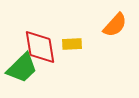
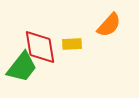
orange semicircle: moved 6 px left
green trapezoid: moved 1 px up; rotated 8 degrees counterclockwise
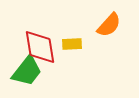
green trapezoid: moved 5 px right, 4 px down
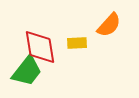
yellow rectangle: moved 5 px right, 1 px up
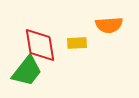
orange semicircle: rotated 44 degrees clockwise
red diamond: moved 2 px up
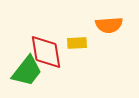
red diamond: moved 6 px right, 7 px down
